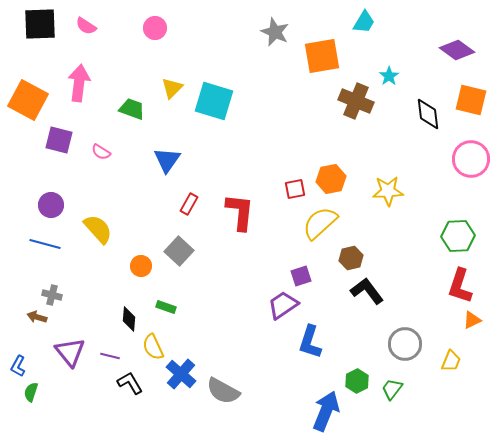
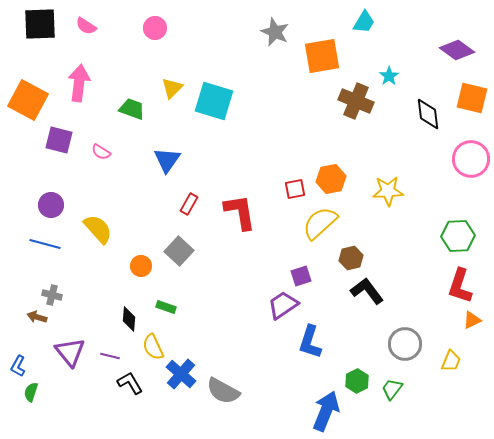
orange square at (471, 100): moved 1 px right, 2 px up
red L-shape at (240, 212): rotated 15 degrees counterclockwise
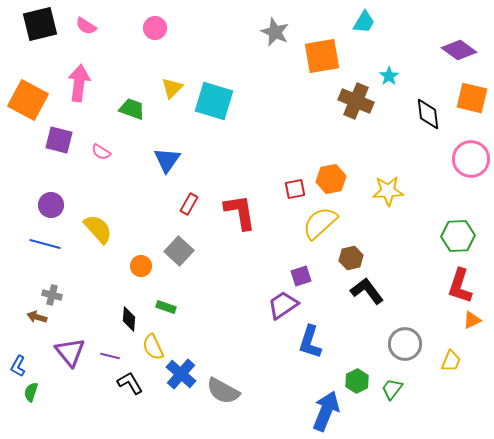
black square at (40, 24): rotated 12 degrees counterclockwise
purple diamond at (457, 50): moved 2 px right
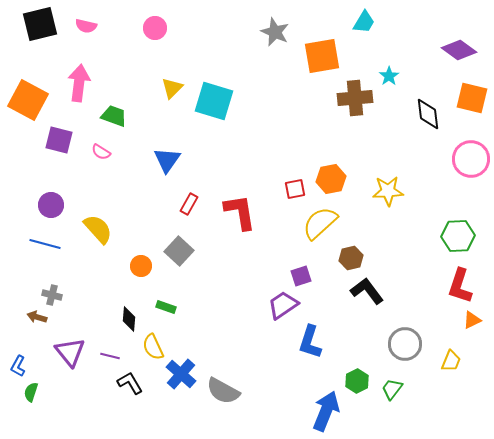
pink semicircle at (86, 26): rotated 20 degrees counterclockwise
brown cross at (356, 101): moved 1 px left, 3 px up; rotated 28 degrees counterclockwise
green trapezoid at (132, 109): moved 18 px left, 7 px down
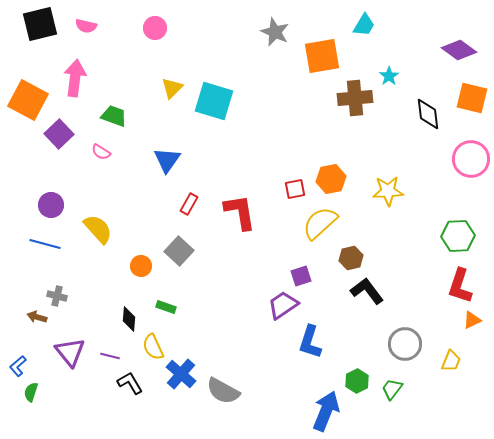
cyan trapezoid at (364, 22): moved 3 px down
pink arrow at (79, 83): moved 4 px left, 5 px up
purple square at (59, 140): moved 6 px up; rotated 32 degrees clockwise
gray cross at (52, 295): moved 5 px right, 1 px down
blue L-shape at (18, 366): rotated 20 degrees clockwise
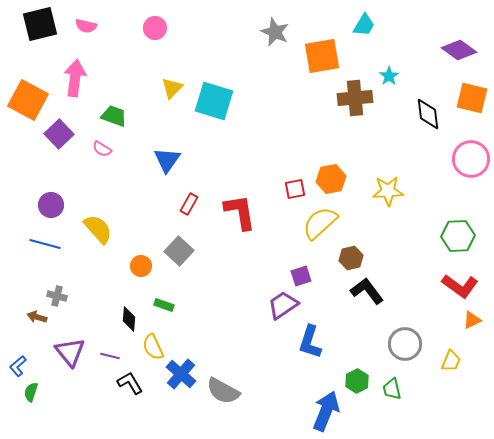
pink semicircle at (101, 152): moved 1 px right, 3 px up
red L-shape at (460, 286): rotated 72 degrees counterclockwise
green rectangle at (166, 307): moved 2 px left, 2 px up
green trapezoid at (392, 389): rotated 50 degrees counterclockwise
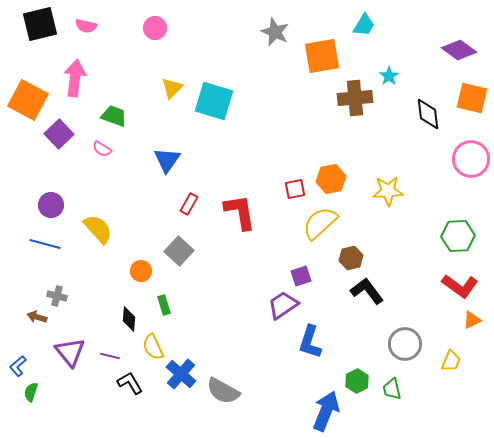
orange circle at (141, 266): moved 5 px down
green rectangle at (164, 305): rotated 54 degrees clockwise
